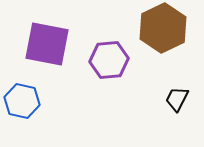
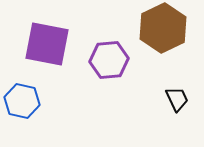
black trapezoid: rotated 128 degrees clockwise
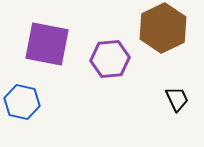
purple hexagon: moved 1 px right, 1 px up
blue hexagon: moved 1 px down
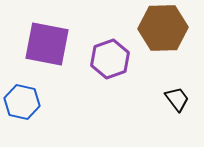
brown hexagon: rotated 24 degrees clockwise
purple hexagon: rotated 15 degrees counterclockwise
black trapezoid: rotated 12 degrees counterclockwise
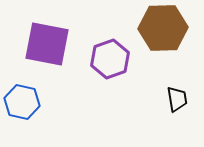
black trapezoid: rotated 28 degrees clockwise
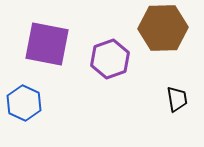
blue hexagon: moved 2 px right, 1 px down; rotated 12 degrees clockwise
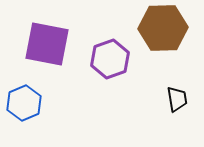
blue hexagon: rotated 12 degrees clockwise
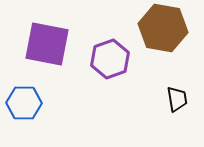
brown hexagon: rotated 12 degrees clockwise
blue hexagon: rotated 24 degrees clockwise
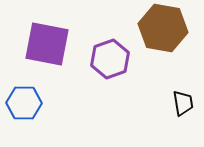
black trapezoid: moved 6 px right, 4 px down
